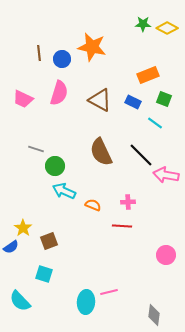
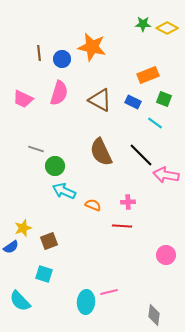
yellow star: rotated 18 degrees clockwise
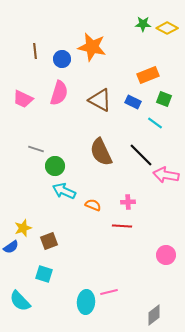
brown line: moved 4 px left, 2 px up
gray diamond: rotated 45 degrees clockwise
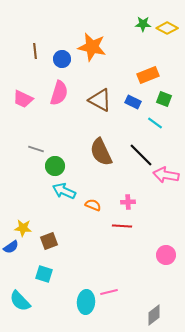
yellow star: rotated 24 degrees clockwise
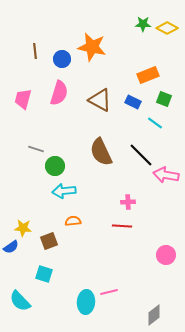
pink trapezoid: rotated 80 degrees clockwise
cyan arrow: rotated 30 degrees counterclockwise
orange semicircle: moved 20 px left, 16 px down; rotated 28 degrees counterclockwise
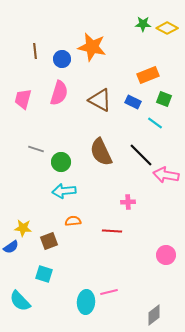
green circle: moved 6 px right, 4 px up
red line: moved 10 px left, 5 px down
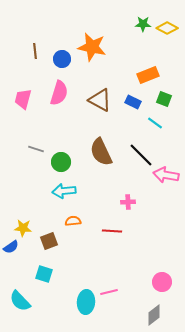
pink circle: moved 4 px left, 27 px down
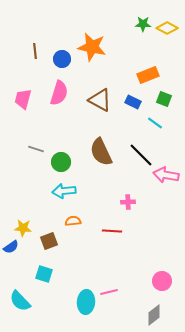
pink circle: moved 1 px up
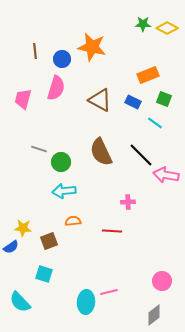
pink semicircle: moved 3 px left, 5 px up
gray line: moved 3 px right
cyan semicircle: moved 1 px down
